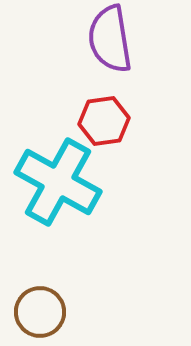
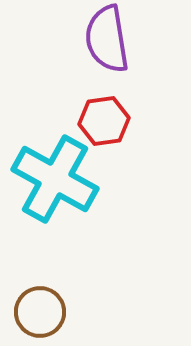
purple semicircle: moved 3 px left
cyan cross: moved 3 px left, 3 px up
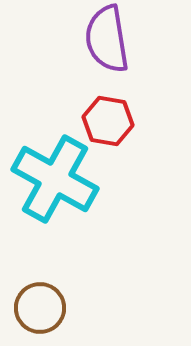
red hexagon: moved 4 px right; rotated 18 degrees clockwise
brown circle: moved 4 px up
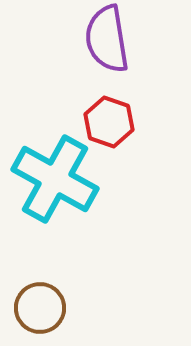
red hexagon: moved 1 px right, 1 px down; rotated 9 degrees clockwise
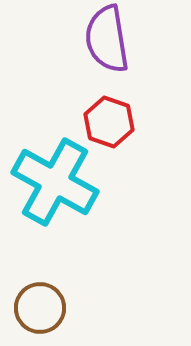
cyan cross: moved 3 px down
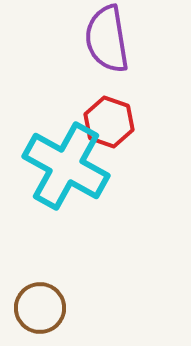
cyan cross: moved 11 px right, 16 px up
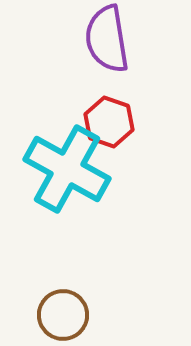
cyan cross: moved 1 px right, 3 px down
brown circle: moved 23 px right, 7 px down
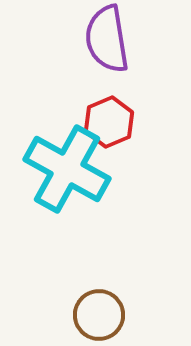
red hexagon: rotated 18 degrees clockwise
brown circle: moved 36 px right
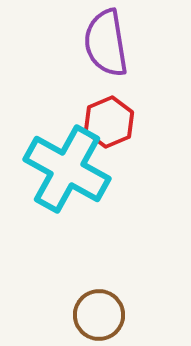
purple semicircle: moved 1 px left, 4 px down
